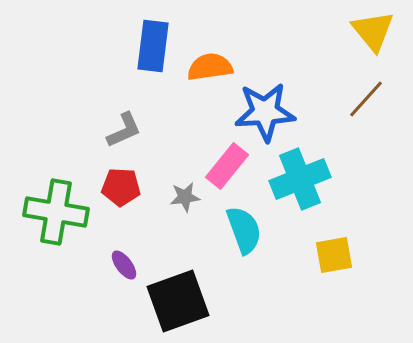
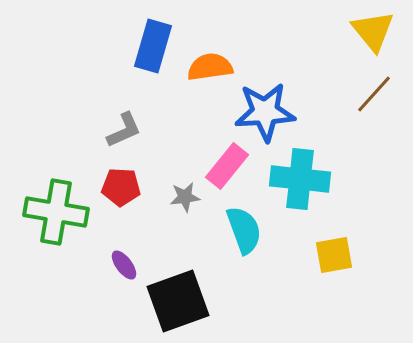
blue rectangle: rotated 9 degrees clockwise
brown line: moved 8 px right, 5 px up
cyan cross: rotated 28 degrees clockwise
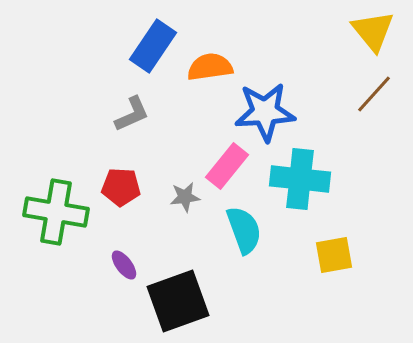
blue rectangle: rotated 18 degrees clockwise
gray L-shape: moved 8 px right, 16 px up
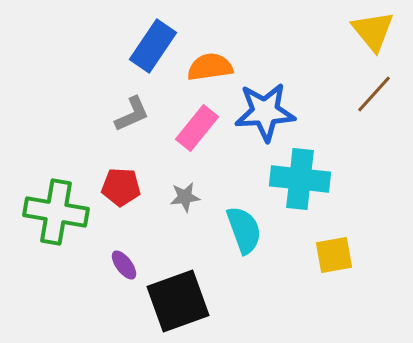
pink rectangle: moved 30 px left, 38 px up
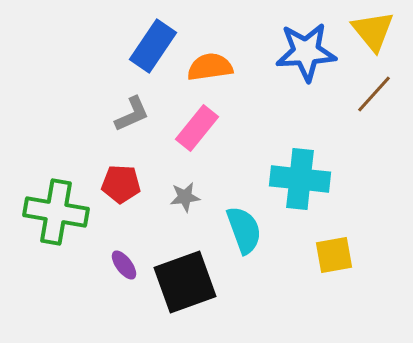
blue star: moved 41 px right, 60 px up
red pentagon: moved 3 px up
black square: moved 7 px right, 19 px up
